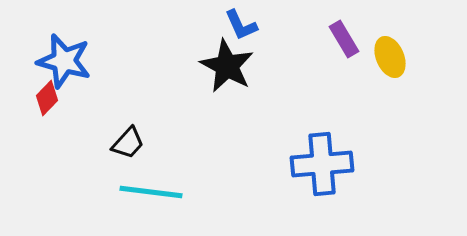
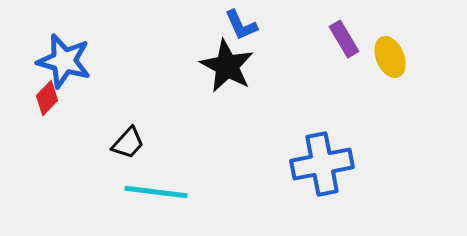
blue cross: rotated 6 degrees counterclockwise
cyan line: moved 5 px right
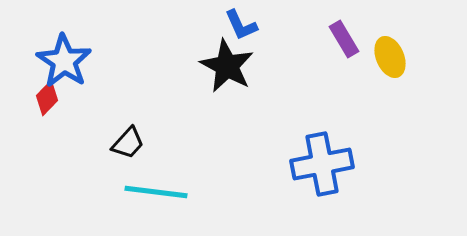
blue star: rotated 18 degrees clockwise
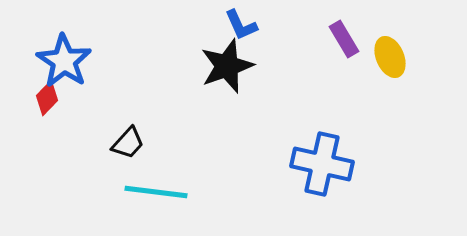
black star: rotated 24 degrees clockwise
blue cross: rotated 24 degrees clockwise
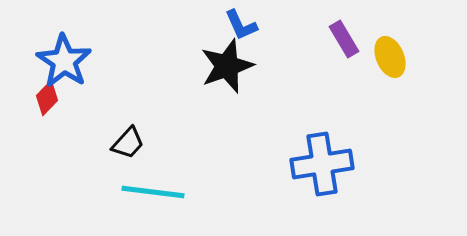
blue cross: rotated 22 degrees counterclockwise
cyan line: moved 3 px left
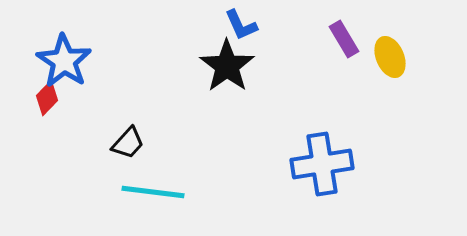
black star: rotated 16 degrees counterclockwise
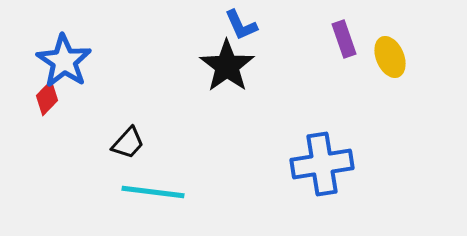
purple rectangle: rotated 12 degrees clockwise
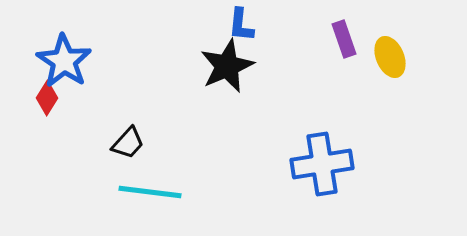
blue L-shape: rotated 30 degrees clockwise
black star: rotated 12 degrees clockwise
red diamond: rotated 12 degrees counterclockwise
cyan line: moved 3 px left
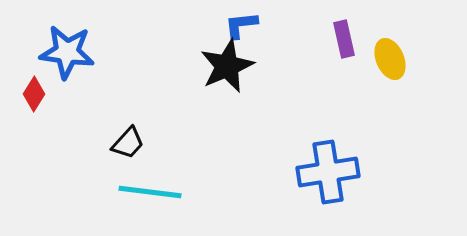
blue L-shape: rotated 78 degrees clockwise
purple rectangle: rotated 6 degrees clockwise
yellow ellipse: moved 2 px down
blue star: moved 3 px right, 9 px up; rotated 26 degrees counterclockwise
red diamond: moved 13 px left, 4 px up
blue cross: moved 6 px right, 8 px down
